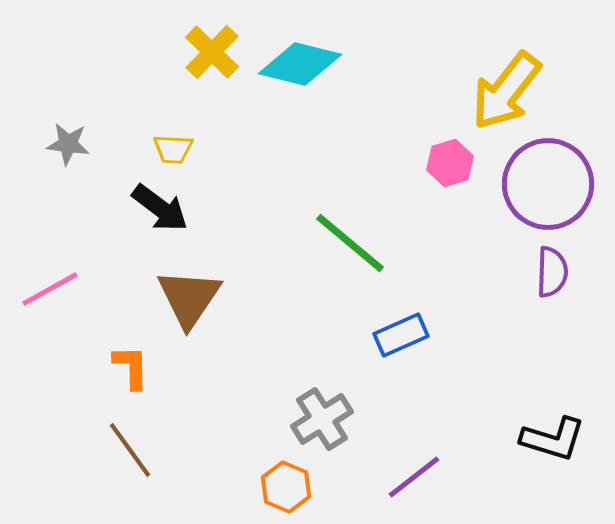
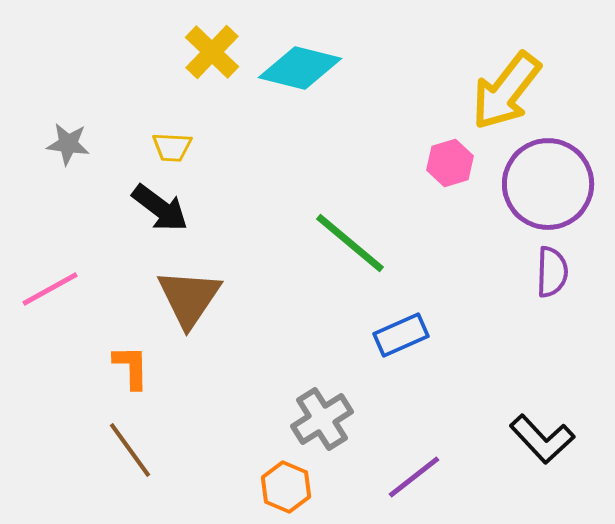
cyan diamond: moved 4 px down
yellow trapezoid: moved 1 px left, 2 px up
black L-shape: moved 11 px left; rotated 30 degrees clockwise
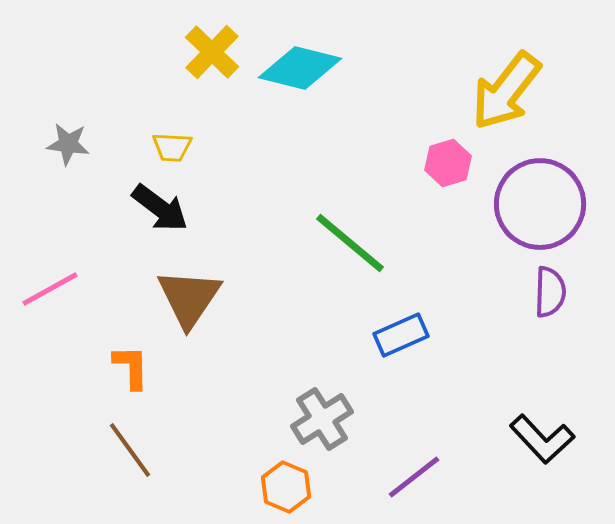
pink hexagon: moved 2 px left
purple circle: moved 8 px left, 20 px down
purple semicircle: moved 2 px left, 20 px down
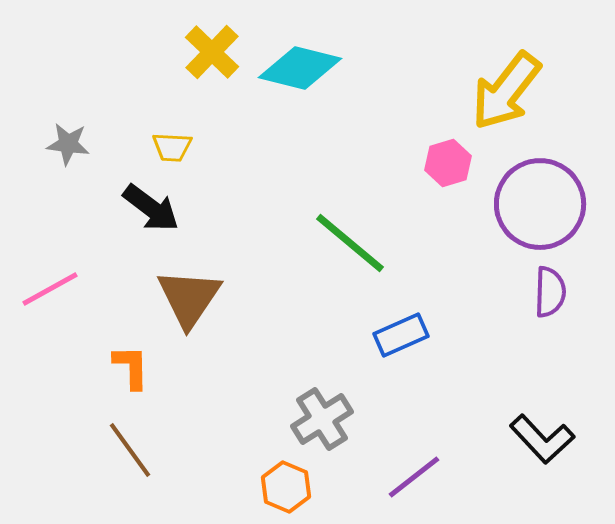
black arrow: moved 9 px left
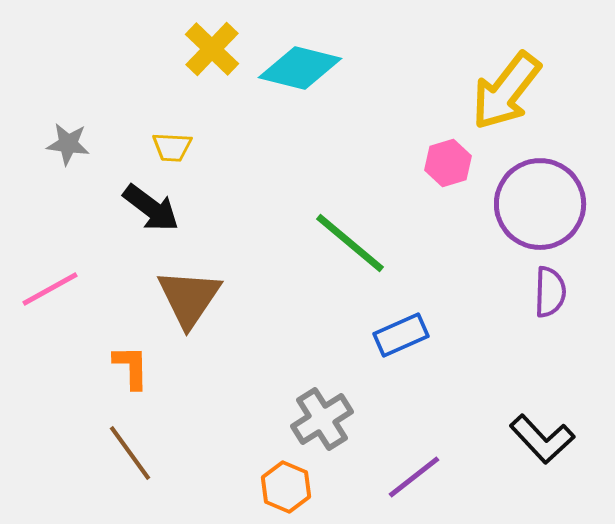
yellow cross: moved 3 px up
brown line: moved 3 px down
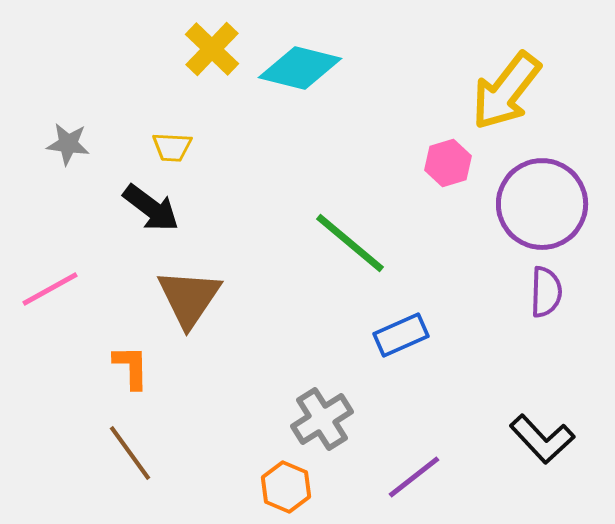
purple circle: moved 2 px right
purple semicircle: moved 4 px left
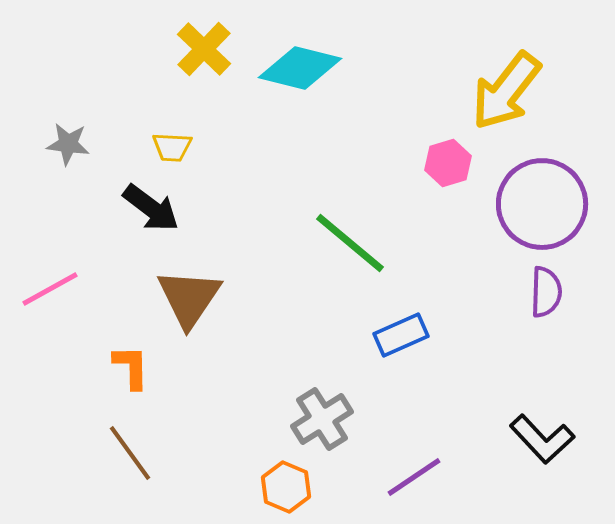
yellow cross: moved 8 px left
purple line: rotated 4 degrees clockwise
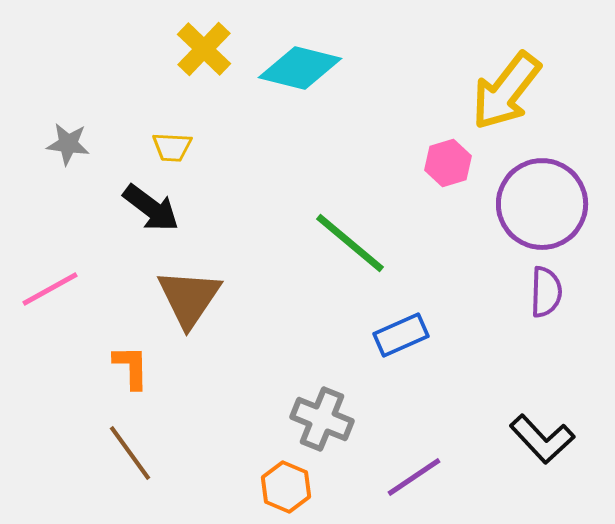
gray cross: rotated 36 degrees counterclockwise
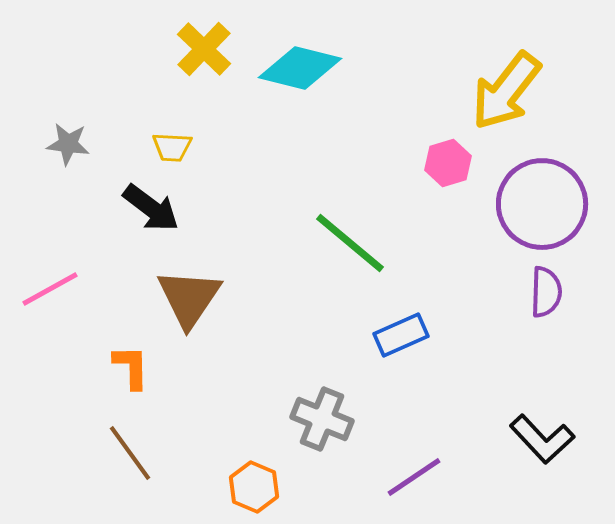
orange hexagon: moved 32 px left
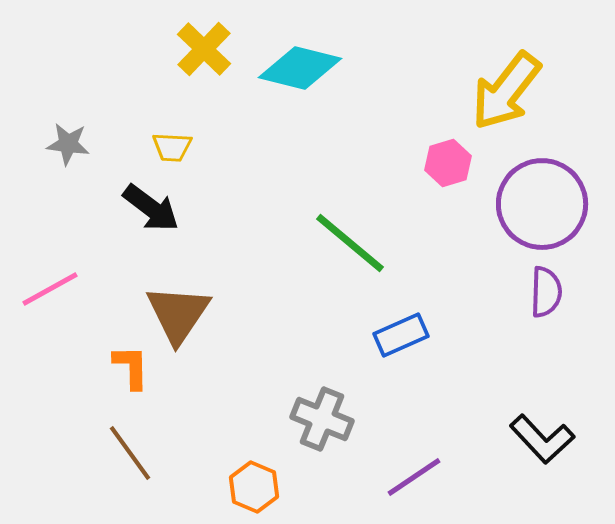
brown triangle: moved 11 px left, 16 px down
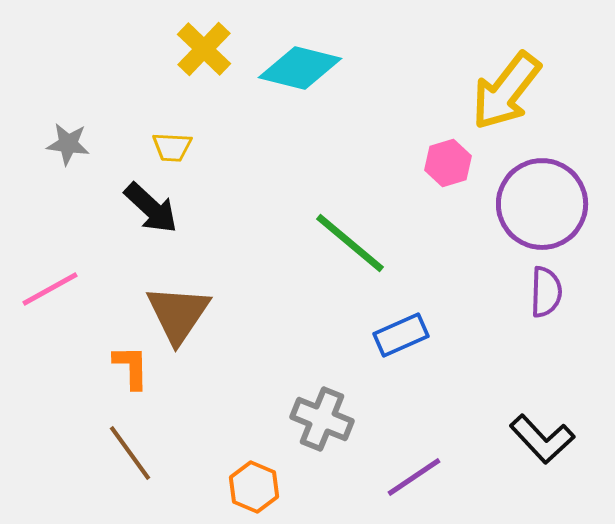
black arrow: rotated 6 degrees clockwise
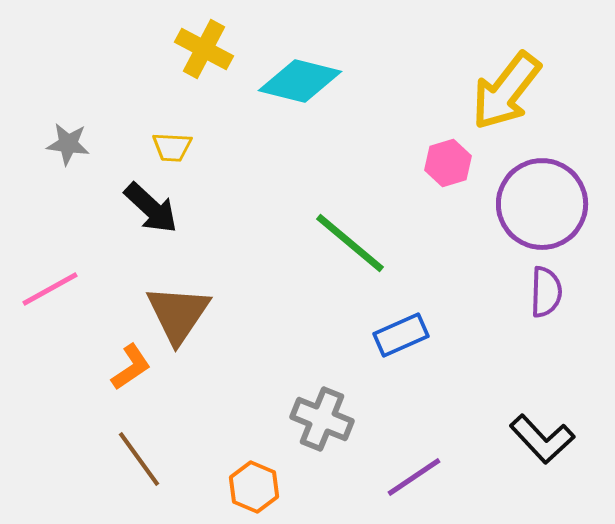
yellow cross: rotated 16 degrees counterclockwise
cyan diamond: moved 13 px down
orange L-shape: rotated 57 degrees clockwise
brown line: moved 9 px right, 6 px down
